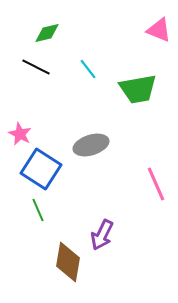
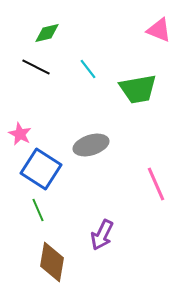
brown diamond: moved 16 px left
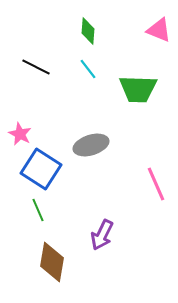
green diamond: moved 41 px right, 2 px up; rotated 72 degrees counterclockwise
green trapezoid: rotated 12 degrees clockwise
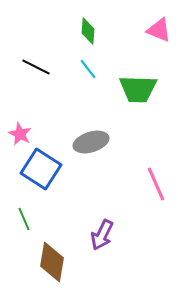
gray ellipse: moved 3 px up
green line: moved 14 px left, 9 px down
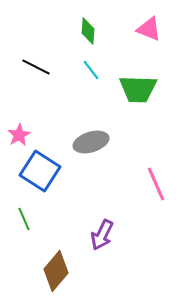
pink triangle: moved 10 px left, 1 px up
cyan line: moved 3 px right, 1 px down
pink star: moved 1 px left, 1 px down; rotated 15 degrees clockwise
blue square: moved 1 px left, 2 px down
brown diamond: moved 4 px right, 9 px down; rotated 30 degrees clockwise
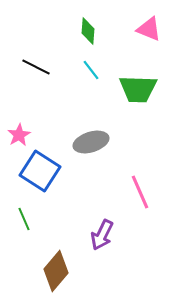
pink line: moved 16 px left, 8 px down
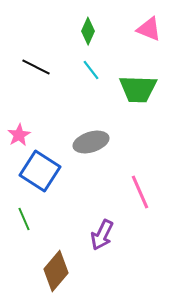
green diamond: rotated 20 degrees clockwise
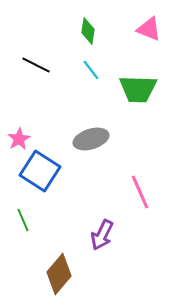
green diamond: rotated 16 degrees counterclockwise
black line: moved 2 px up
pink star: moved 4 px down
gray ellipse: moved 3 px up
green line: moved 1 px left, 1 px down
brown diamond: moved 3 px right, 3 px down
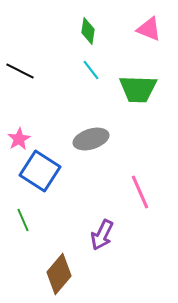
black line: moved 16 px left, 6 px down
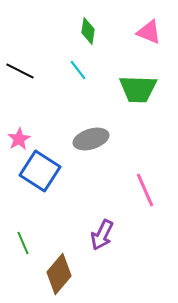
pink triangle: moved 3 px down
cyan line: moved 13 px left
pink line: moved 5 px right, 2 px up
green line: moved 23 px down
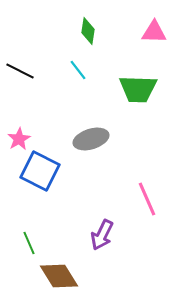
pink triangle: moved 5 px right; rotated 20 degrees counterclockwise
blue square: rotated 6 degrees counterclockwise
pink line: moved 2 px right, 9 px down
green line: moved 6 px right
brown diamond: moved 2 px down; rotated 72 degrees counterclockwise
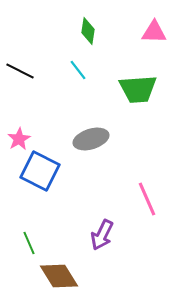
green trapezoid: rotated 6 degrees counterclockwise
